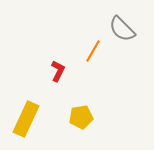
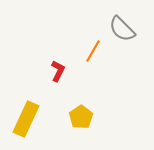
yellow pentagon: rotated 25 degrees counterclockwise
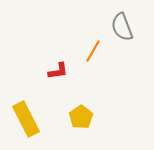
gray semicircle: moved 2 px up; rotated 24 degrees clockwise
red L-shape: rotated 55 degrees clockwise
yellow rectangle: rotated 52 degrees counterclockwise
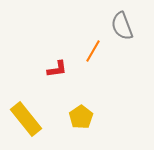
gray semicircle: moved 1 px up
red L-shape: moved 1 px left, 2 px up
yellow rectangle: rotated 12 degrees counterclockwise
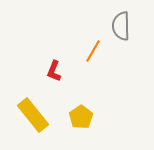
gray semicircle: moved 1 px left; rotated 20 degrees clockwise
red L-shape: moved 3 px left, 2 px down; rotated 120 degrees clockwise
yellow rectangle: moved 7 px right, 4 px up
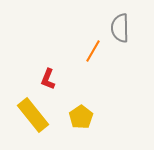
gray semicircle: moved 1 px left, 2 px down
red L-shape: moved 6 px left, 8 px down
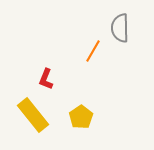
red L-shape: moved 2 px left
